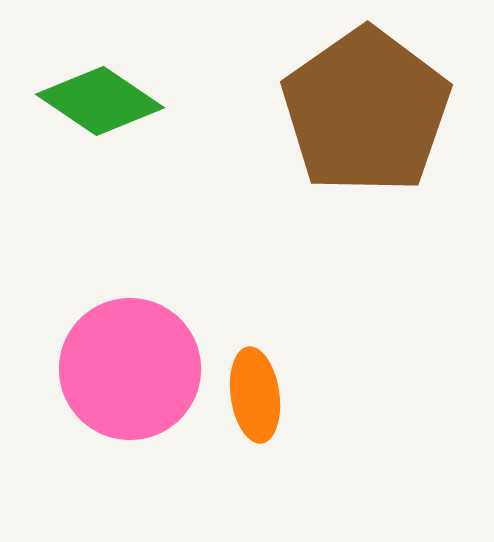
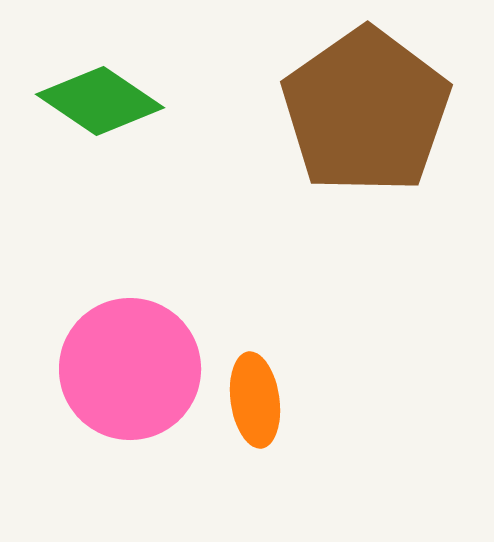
orange ellipse: moved 5 px down
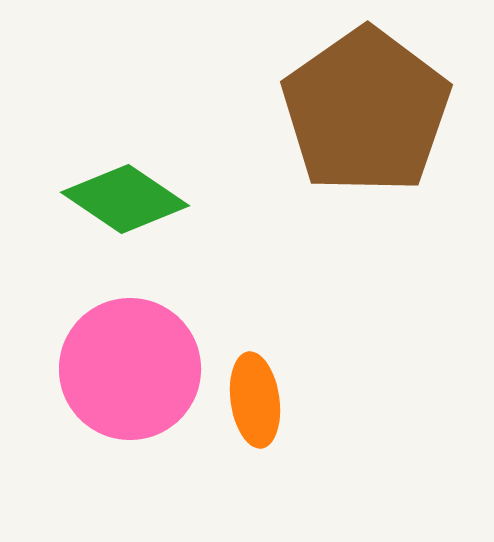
green diamond: moved 25 px right, 98 px down
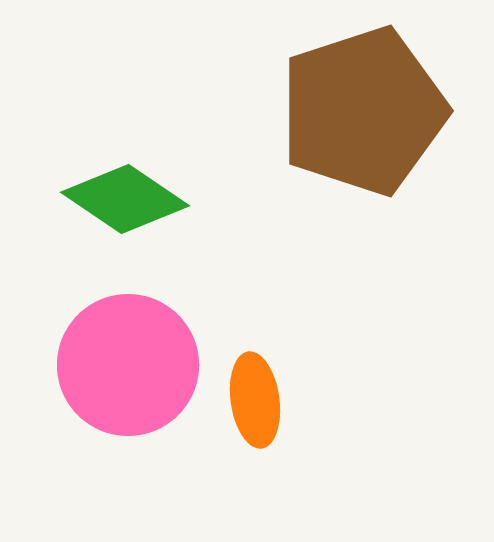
brown pentagon: moved 3 px left; rotated 17 degrees clockwise
pink circle: moved 2 px left, 4 px up
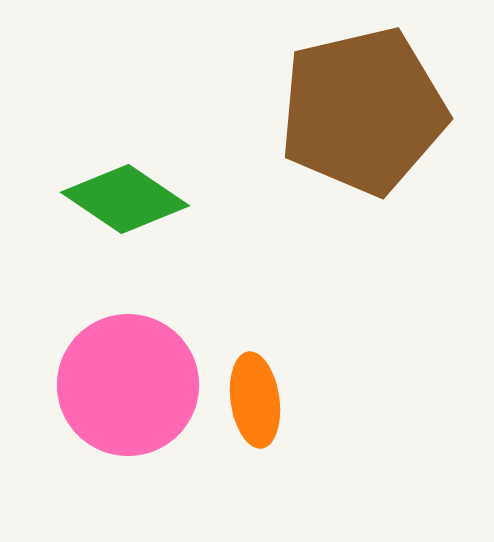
brown pentagon: rotated 5 degrees clockwise
pink circle: moved 20 px down
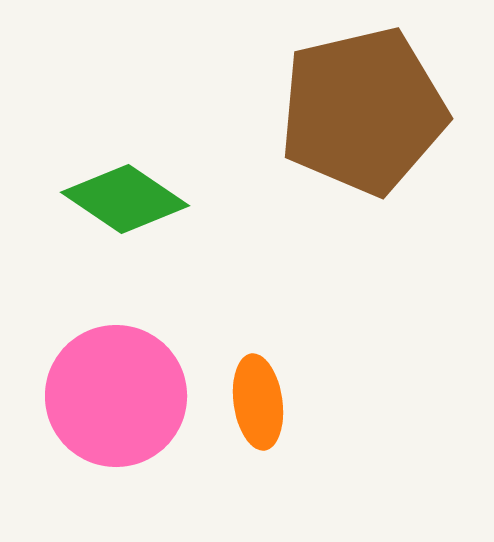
pink circle: moved 12 px left, 11 px down
orange ellipse: moved 3 px right, 2 px down
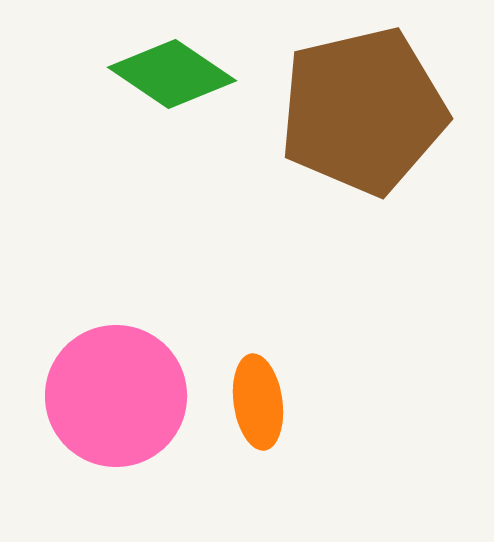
green diamond: moved 47 px right, 125 px up
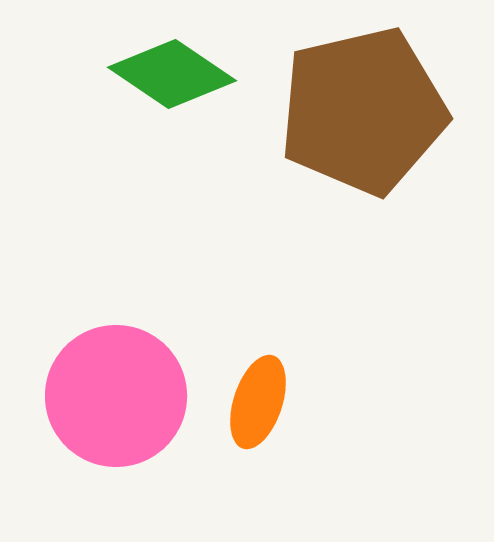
orange ellipse: rotated 26 degrees clockwise
